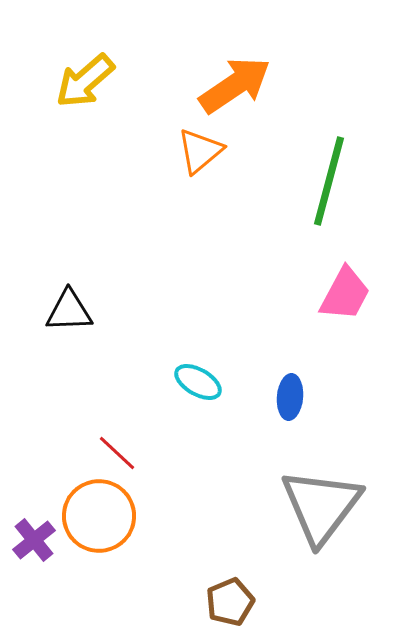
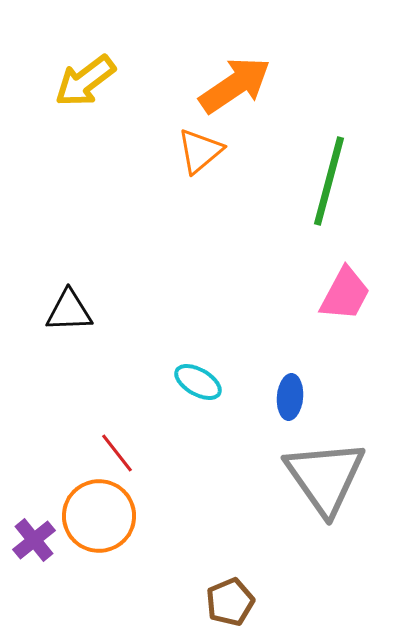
yellow arrow: rotated 4 degrees clockwise
red line: rotated 9 degrees clockwise
gray triangle: moved 4 px right, 29 px up; rotated 12 degrees counterclockwise
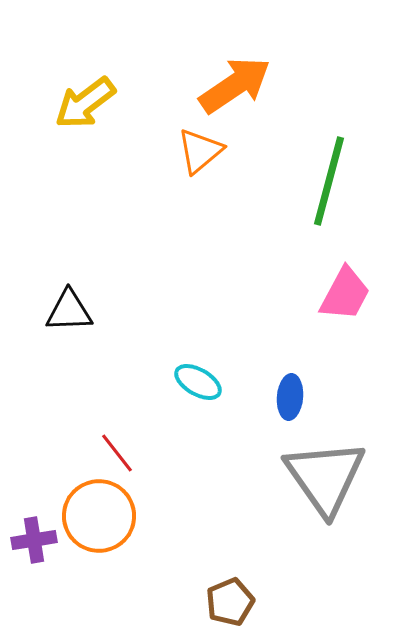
yellow arrow: moved 22 px down
purple cross: rotated 30 degrees clockwise
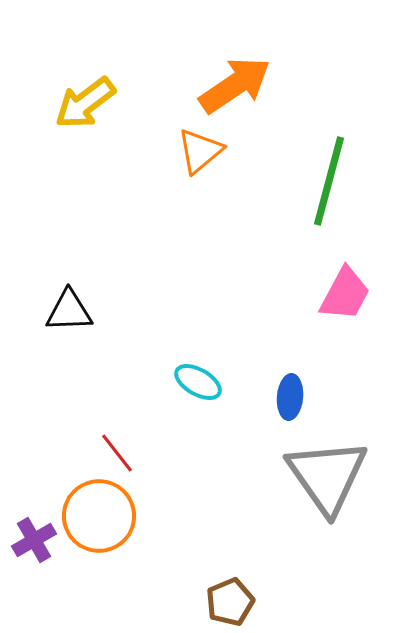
gray triangle: moved 2 px right, 1 px up
purple cross: rotated 21 degrees counterclockwise
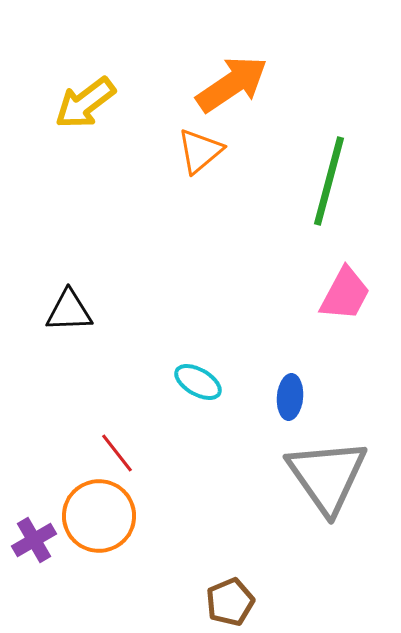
orange arrow: moved 3 px left, 1 px up
